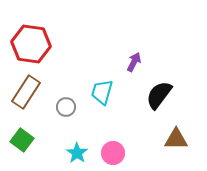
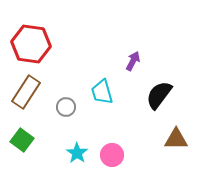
purple arrow: moved 1 px left, 1 px up
cyan trapezoid: rotated 32 degrees counterclockwise
pink circle: moved 1 px left, 2 px down
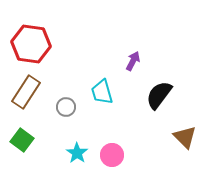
brown triangle: moved 9 px right, 2 px up; rotated 45 degrees clockwise
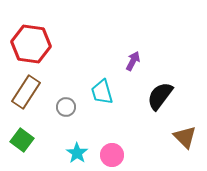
black semicircle: moved 1 px right, 1 px down
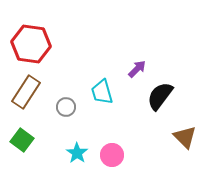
purple arrow: moved 4 px right, 8 px down; rotated 18 degrees clockwise
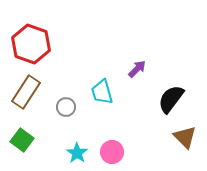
red hexagon: rotated 12 degrees clockwise
black semicircle: moved 11 px right, 3 px down
pink circle: moved 3 px up
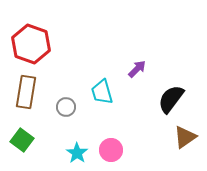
brown rectangle: rotated 24 degrees counterclockwise
brown triangle: rotated 40 degrees clockwise
pink circle: moved 1 px left, 2 px up
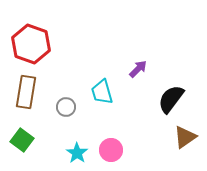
purple arrow: moved 1 px right
